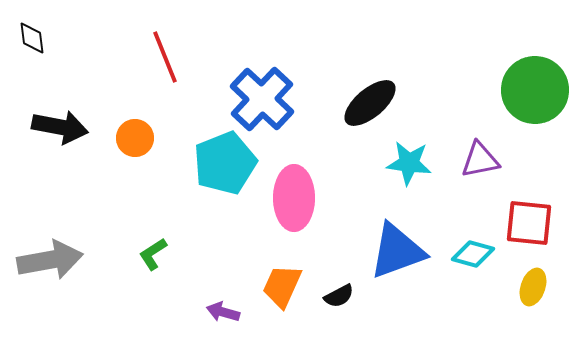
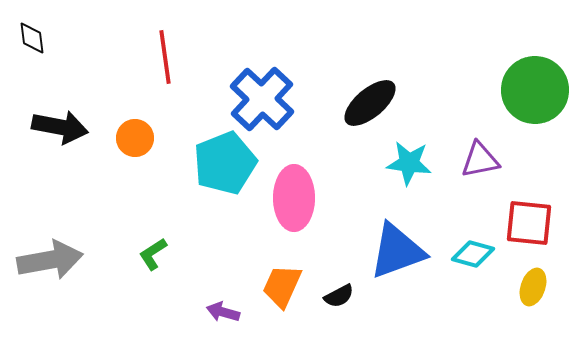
red line: rotated 14 degrees clockwise
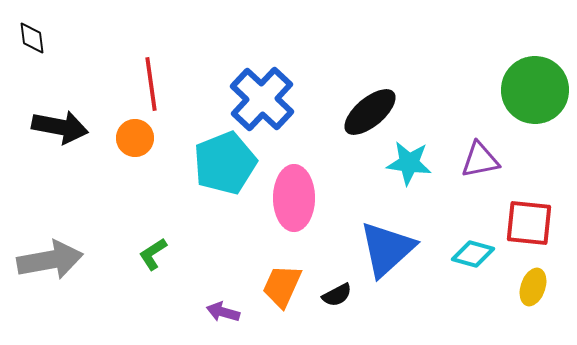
red line: moved 14 px left, 27 px down
black ellipse: moved 9 px down
blue triangle: moved 10 px left, 2 px up; rotated 22 degrees counterclockwise
black semicircle: moved 2 px left, 1 px up
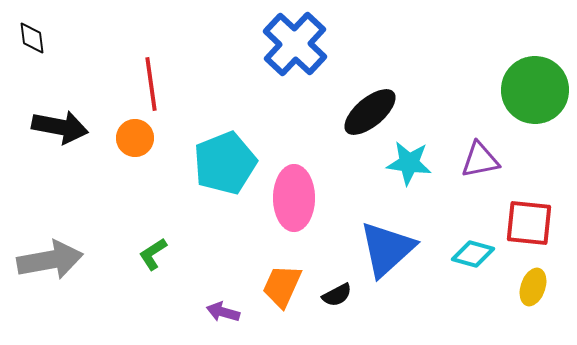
blue cross: moved 33 px right, 55 px up
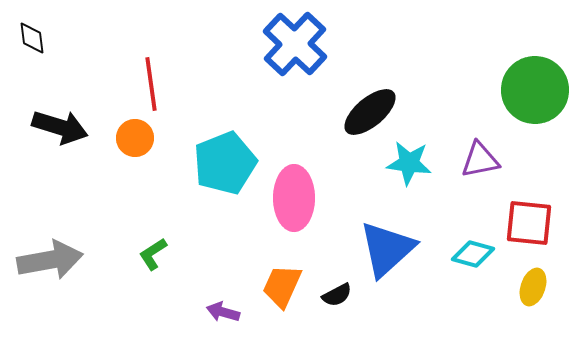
black arrow: rotated 6 degrees clockwise
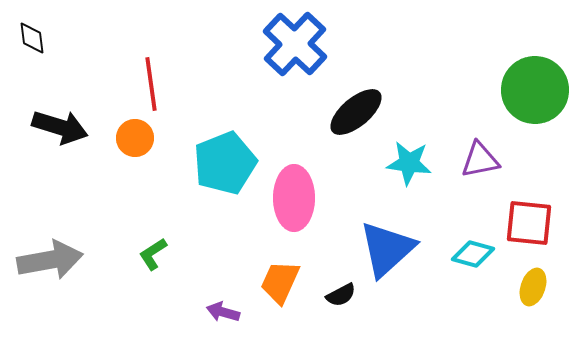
black ellipse: moved 14 px left
orange trapezoid: moved 2 px left, 4 px up
black semicircle: moved 4 px right
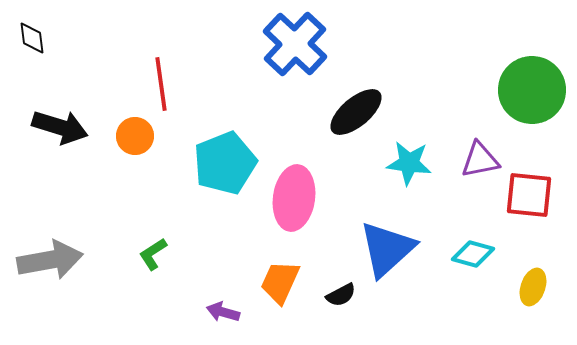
red line: moved 10 px right
green circle: moved 3 px left
orange circle: moved 2 px up
pink ellipse: rotated 8 degrees clockwise
red square: moved 28 px up
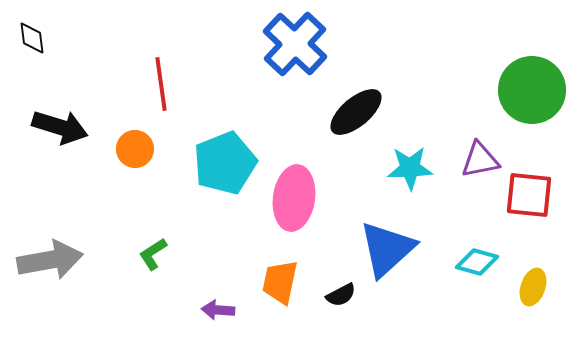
orange circle: moved 13 px down
cyan star: moved 1 px right, 5 px down; rotated 9 degrees counterclockwise
cyan diamond: moved 4 px right, 8 px down
orange trapezoid: rotated 12 degrees counterclockwise
purple arrow: moved 5 px left, 2 px up; rotated 12 degrees counterclockwise
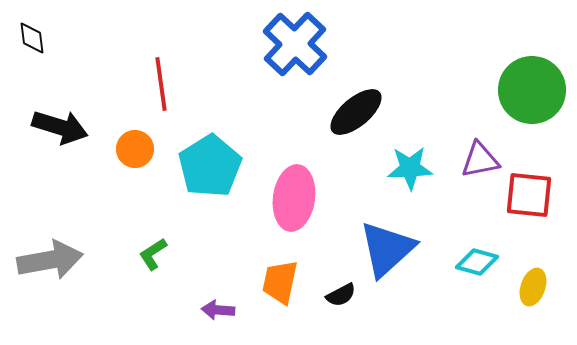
cyan pentagon: moved 15 px left, 3 px down; rotated 10 degrees counterclockwise
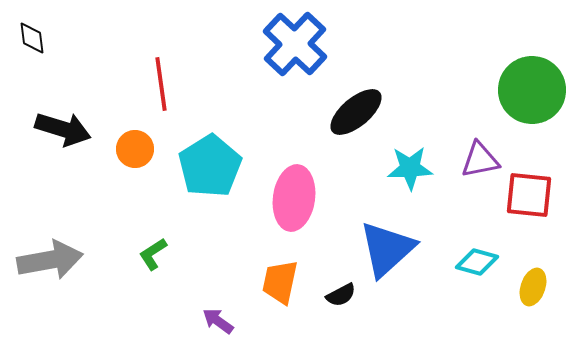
black arrow: moved 3 px right, 2 px down
purple arrow: moved 11 px down; rotated 32 degrees clockwise
